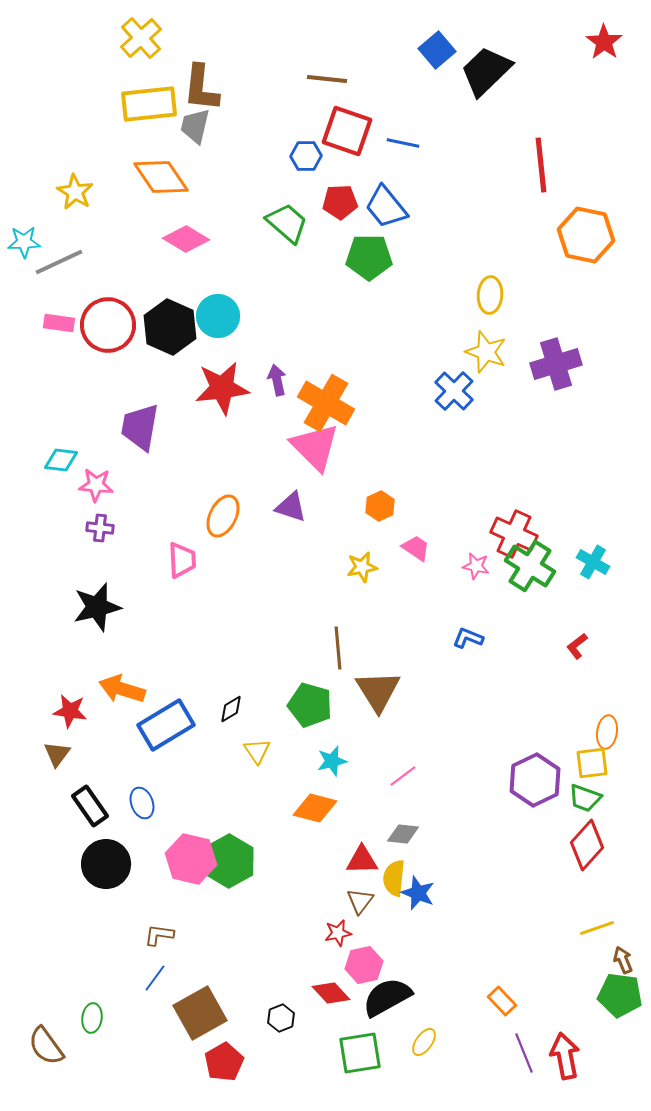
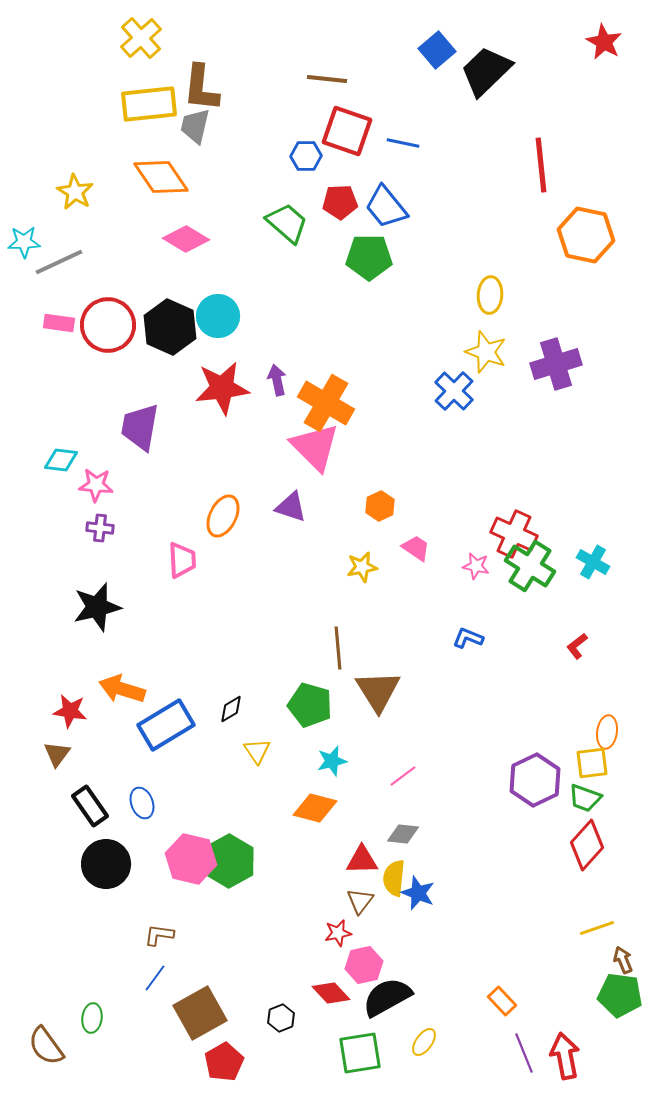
red star at (604, 42): rotated 6 degrees counterclockwise
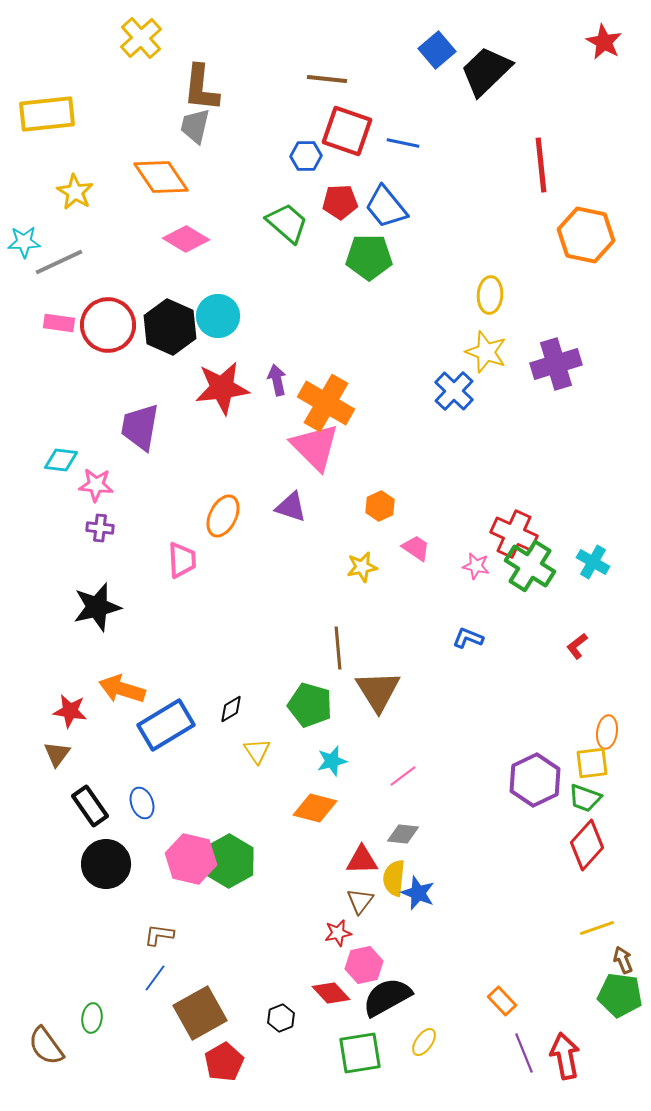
yellow rectangle at (149, 104): moved 102 px left, 10 px down
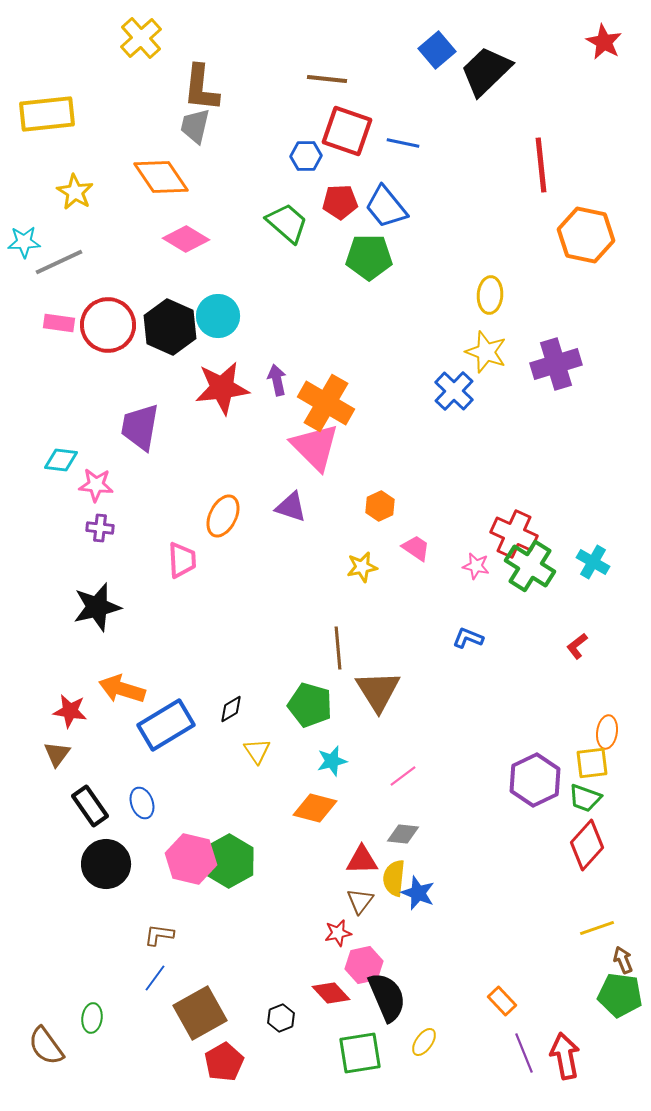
black semicircle at (387, 997): rotated 96 degrees clockwise
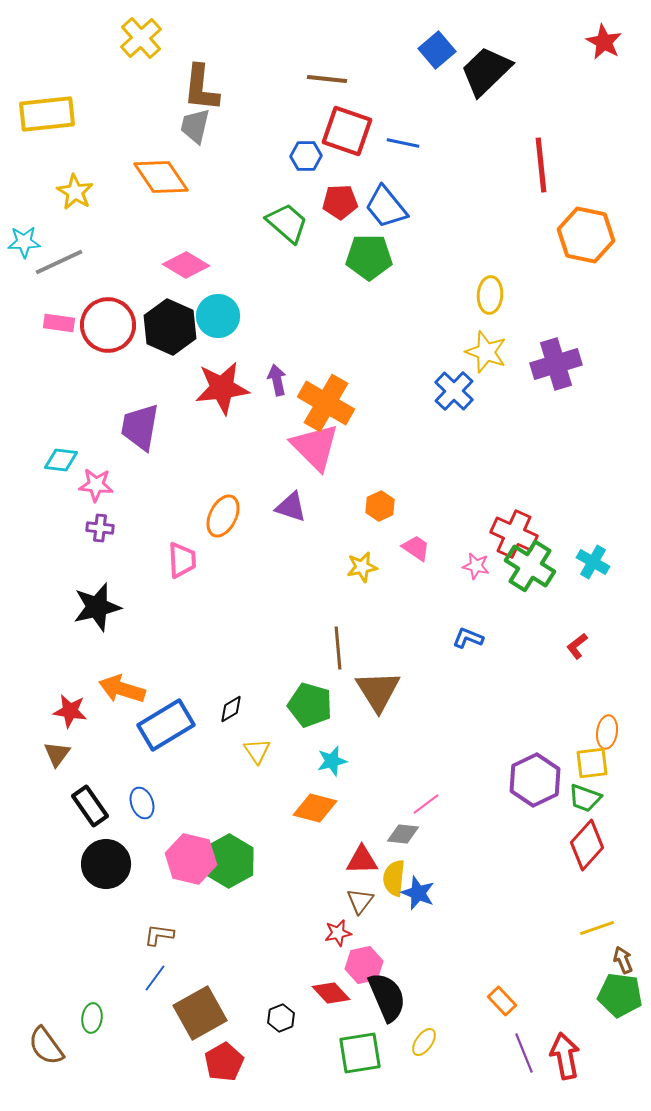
pink diamond at (186, 239): moved 26 px down
pink line at (403, 776): moved 23 px right, 28 px down
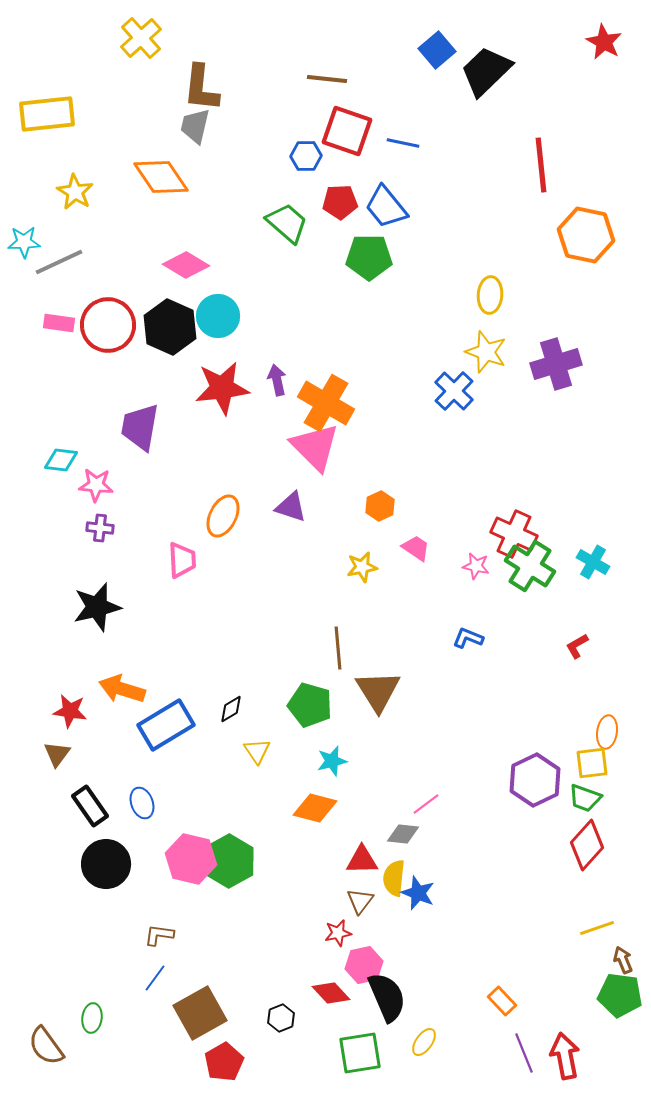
red L-shape at (577, 646): rotated 8 degrees clockwise
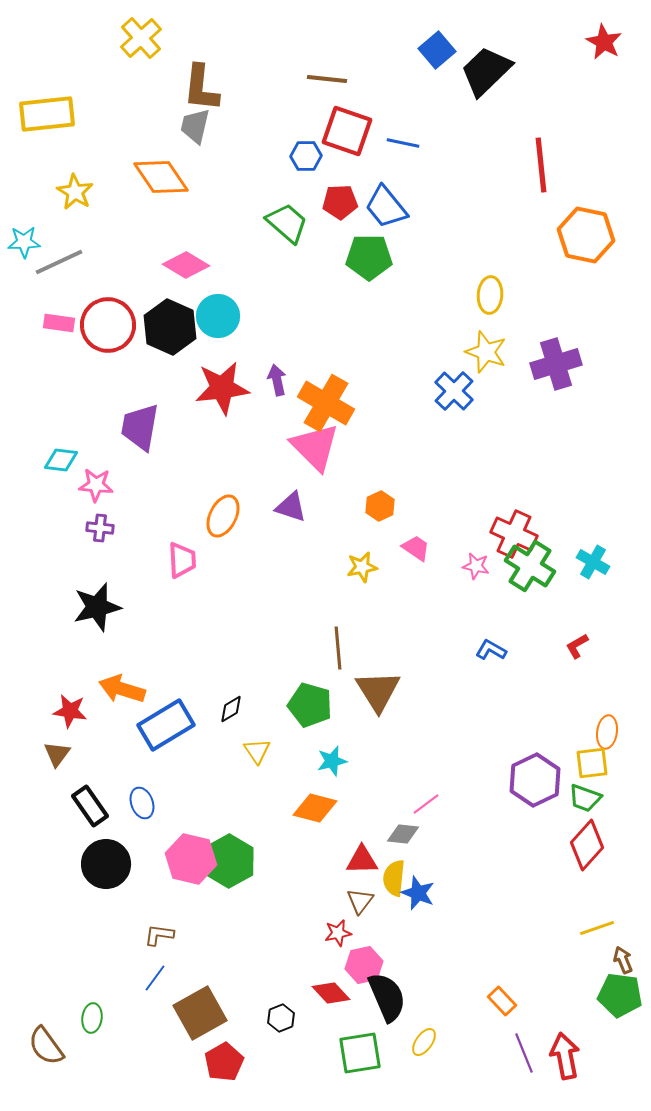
blue L-shape at (468, 638): moved 23 px right, 12 px down; rotated 8 degrees clockwise
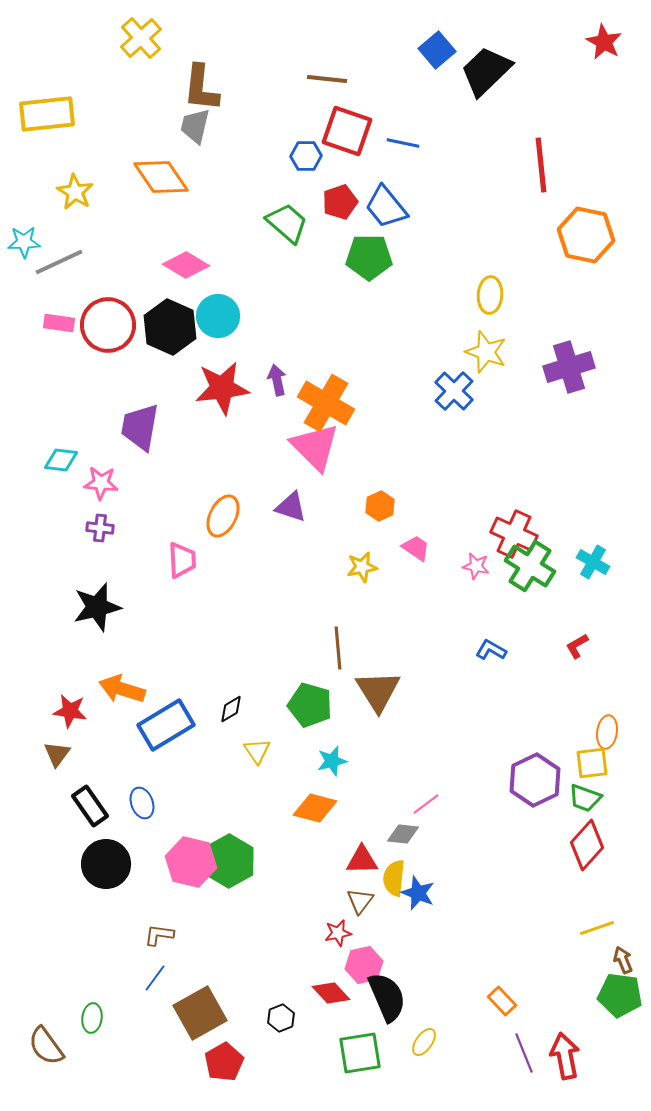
red pentagon at (340, 202): rotated 16 degrees counterclockwise
purple cross at (556, 364): moved 13 px right, 3 px down
pink star at (96, 485): moved 5 px right, 2 px up
pink hexagon at (191, 859): moved 3 px down
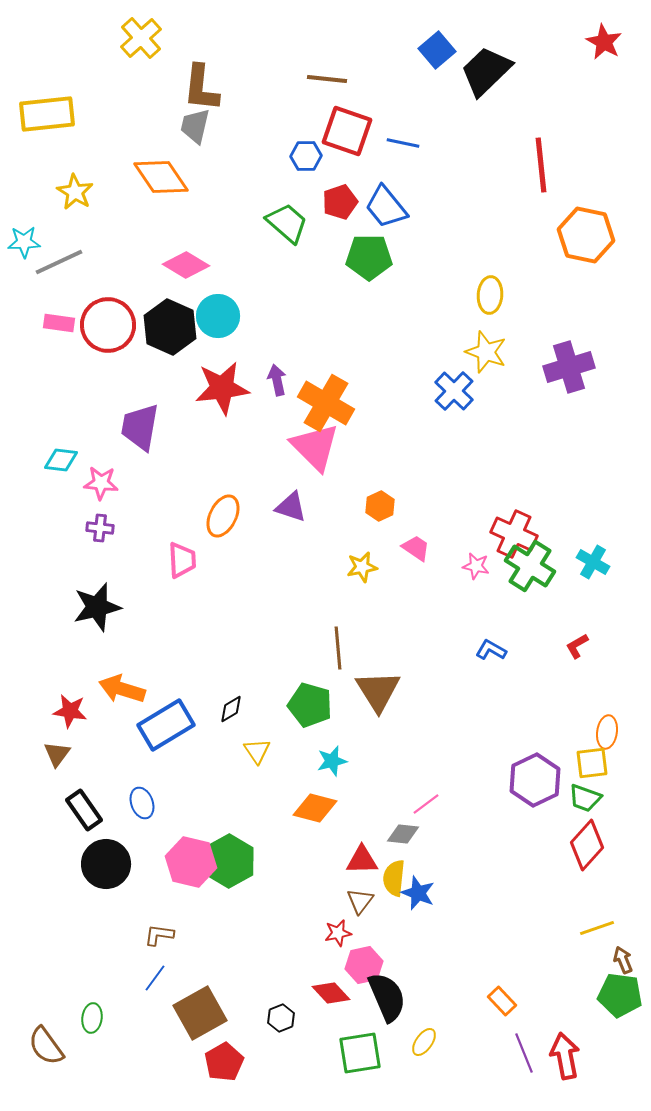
black rectangle at (90, 806): moved 6 px left, 4 px down
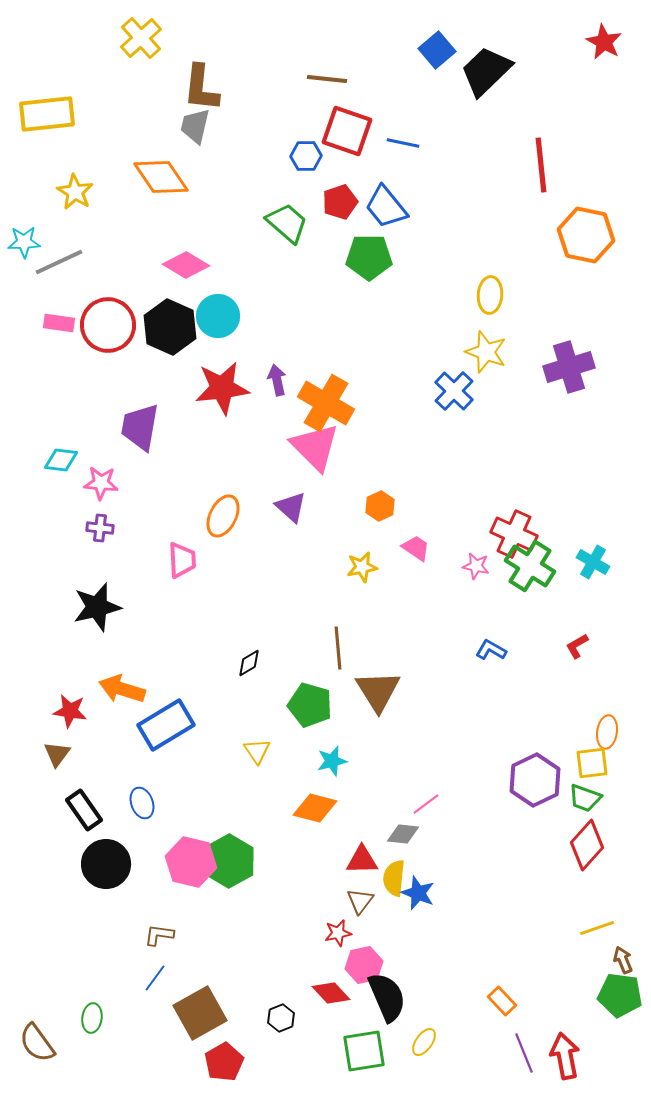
purple triangle at (291, 507): rotated 24 degrees clockwise
black diamond at (231, 709): moved 18 px right, 46 px up
brown semicircle at (46, 1046): moved 9 px left, 3 px up
green square at (360, 1053): moved 4 px right, 2 px up
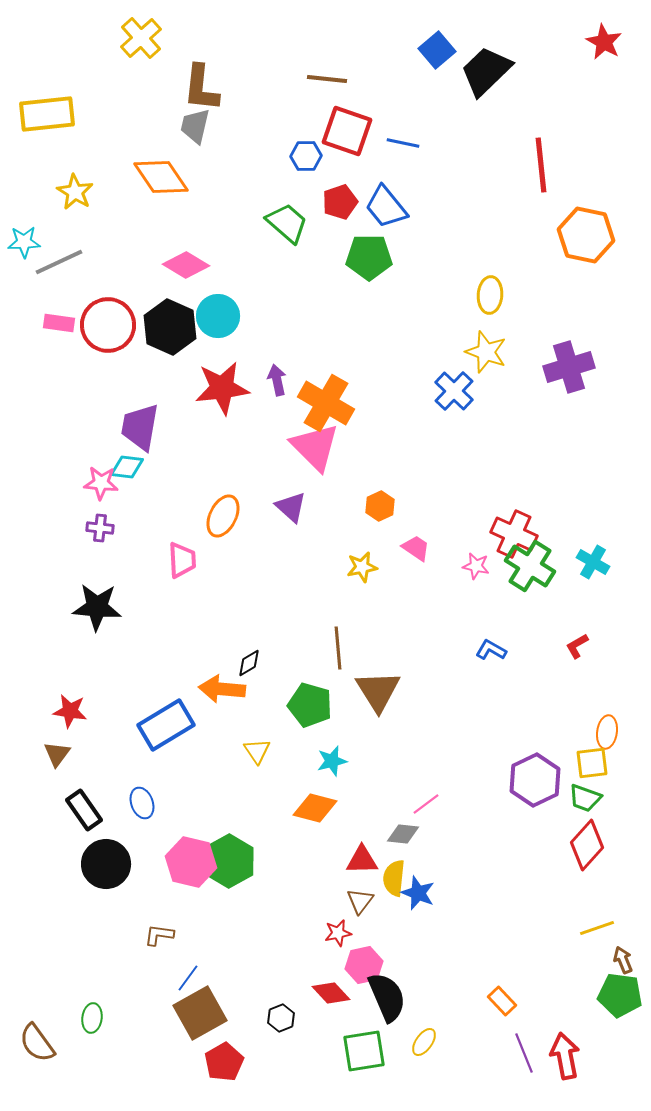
cyan diamond at (61, 460): moved 66 px right, 7 px down
black star at (97, 607): rotated 18 degrees clockwise
orange arrow at (122, 689): moved 100 px right; rotated 12 degrees counterclockwise
blue line at (155, 978): moved 33 px right
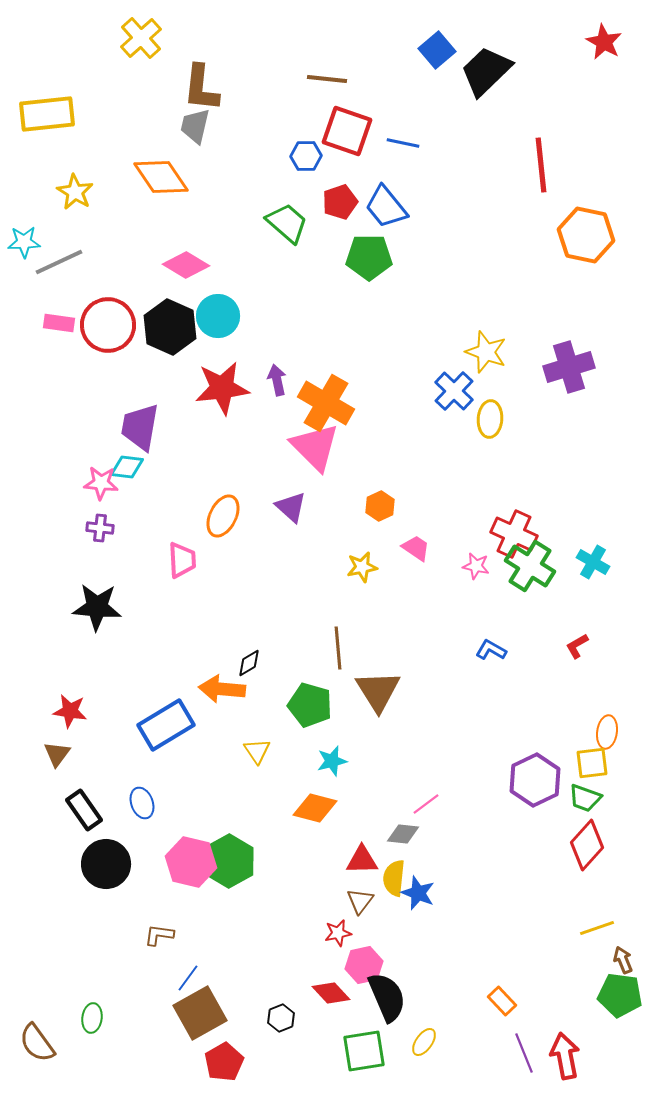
yellow ellipse at (490, 295): moved 124 px down
